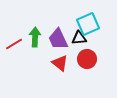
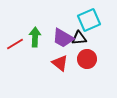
cyan square: moved 1 px right, 4 px up
purple trapezoid: moved 5 px right, 1 px up; rotated 35 degrees counterclockwise
red line: moved 1 px right
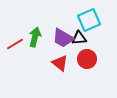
green arrow: rotated 12 degrees clockwise
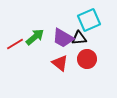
green arrow: rotated 36 degrees clockwise
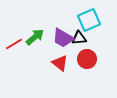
red line: moved 1 px left
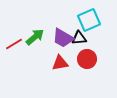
red triangle: rotated 48 degrees counterclockwise
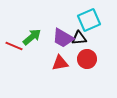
green arrow: moved 3 px left
red line: moved 2 px down; rotated 54 degrees clockwise
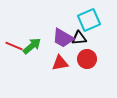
green arrow: moved 9 px down
